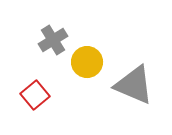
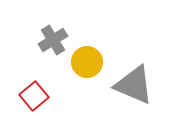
red square: moved 1 px left, 1 px down
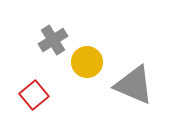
red square: moved 1 px up
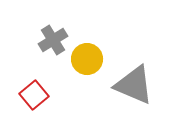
yellow circle: moved 3 px up
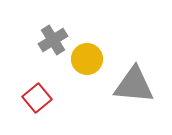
gray triangle: rotated 18 degrees counterclockwise
red square: moved 3 px right, 3 px down
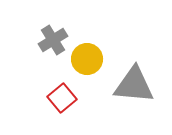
red square: moved 25 px right
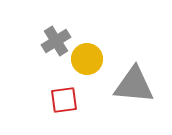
gray cross: moved 3 px right, 1 px down
red square: moved 2 px right, 2 px down; rotated 32 degrees clockwise
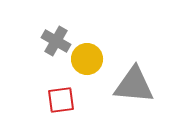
gray cross: rotated 28 degrees counterclockwise
red square: moved 3 px left
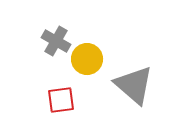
gray triangle: rotated 36 degrees clockwise
